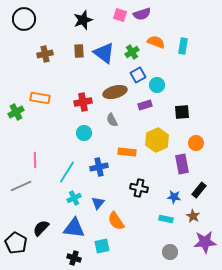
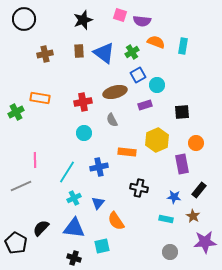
purple semicircle at (142, 14): moved 7 px down; rotated 24 degrees clockwise
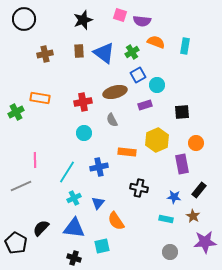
cyan rectangle at (183, 46): moved 2 px right
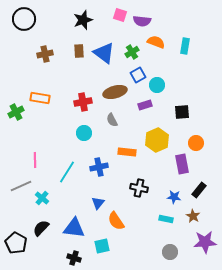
cyan cross at (74, 198): moved 32 px left; rotated 24 degrees counterclockwise
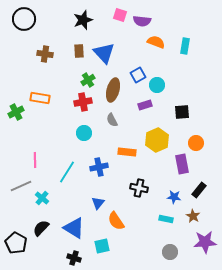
green cross at (132, 52): moved 44 px left, 28 px down
blue triangle at (104, 53): rotated 10 degrees clockwise
brown cross at (45, 54): rotated 21 degrees clockwise
brown ellipse at (115, 92): moved 2 px left, 2 px up; rotated 60 degrees counterclockwise
blue triangle at (74, 228): rotated 25 degrees clockwise
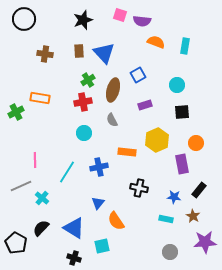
cyan circle at (157, 85): moved 20 px right
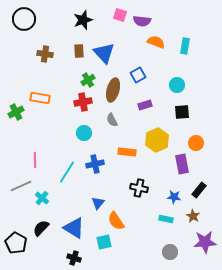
blue cross at (99, 167): moved 4 px left, 3 px up
cyan square at (102, 246): moved 2 px right, 4 px up
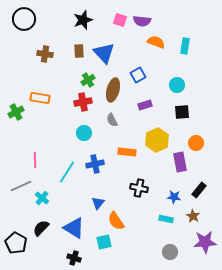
pink square at (120, 15): moved 5 px down
purple rectangle at (182, 164): moved 2 px left, 2 px up
